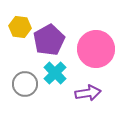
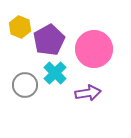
yellow hexagon: rotated 15 degrees clockwise
pink circle: moved 2 px left
gray circle: moved 1 px down
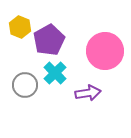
pink circle: moved 11 px right, 2 px down
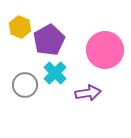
pink circle: moved 1 px up
